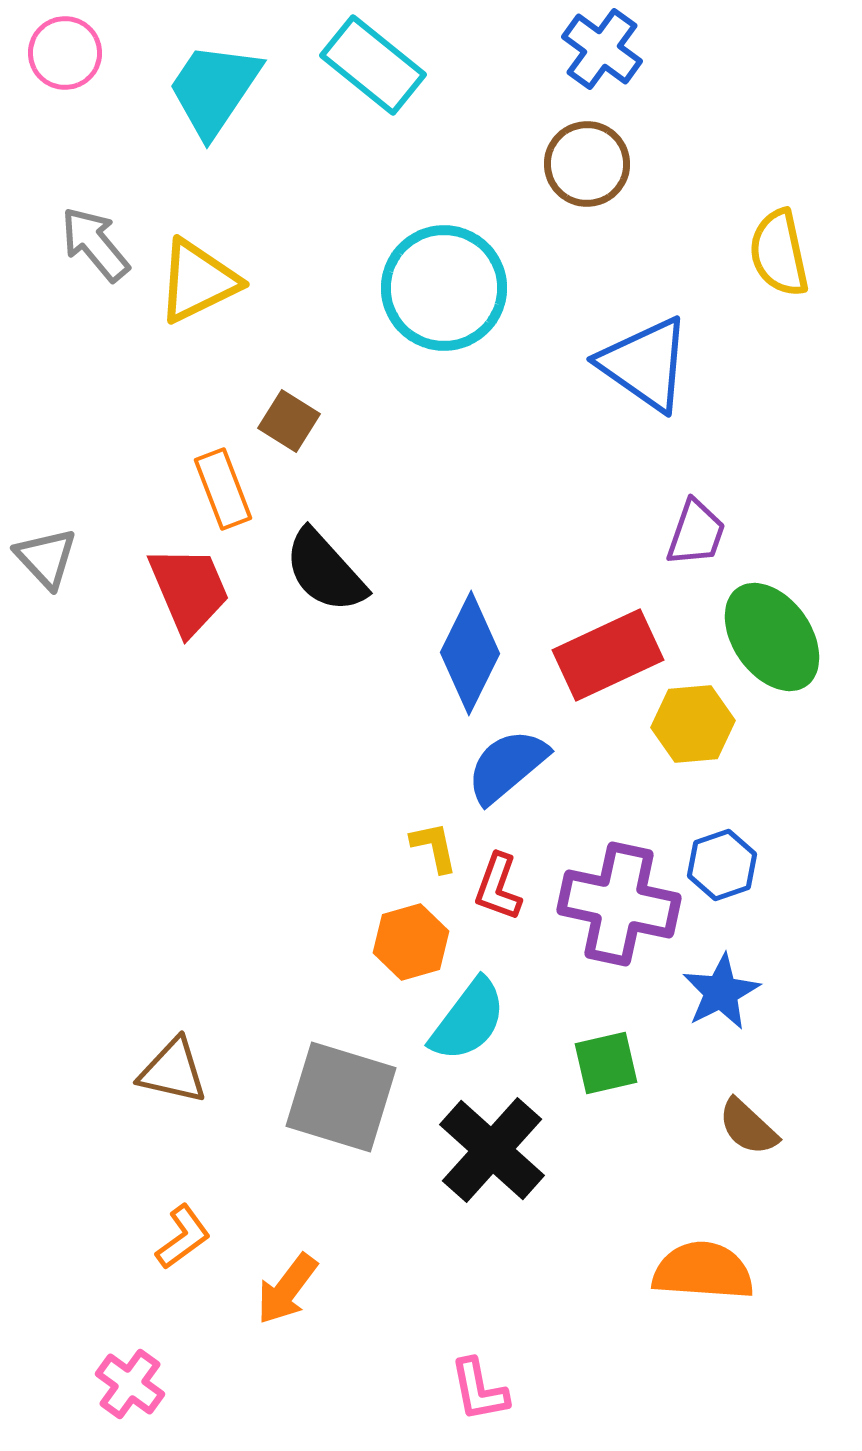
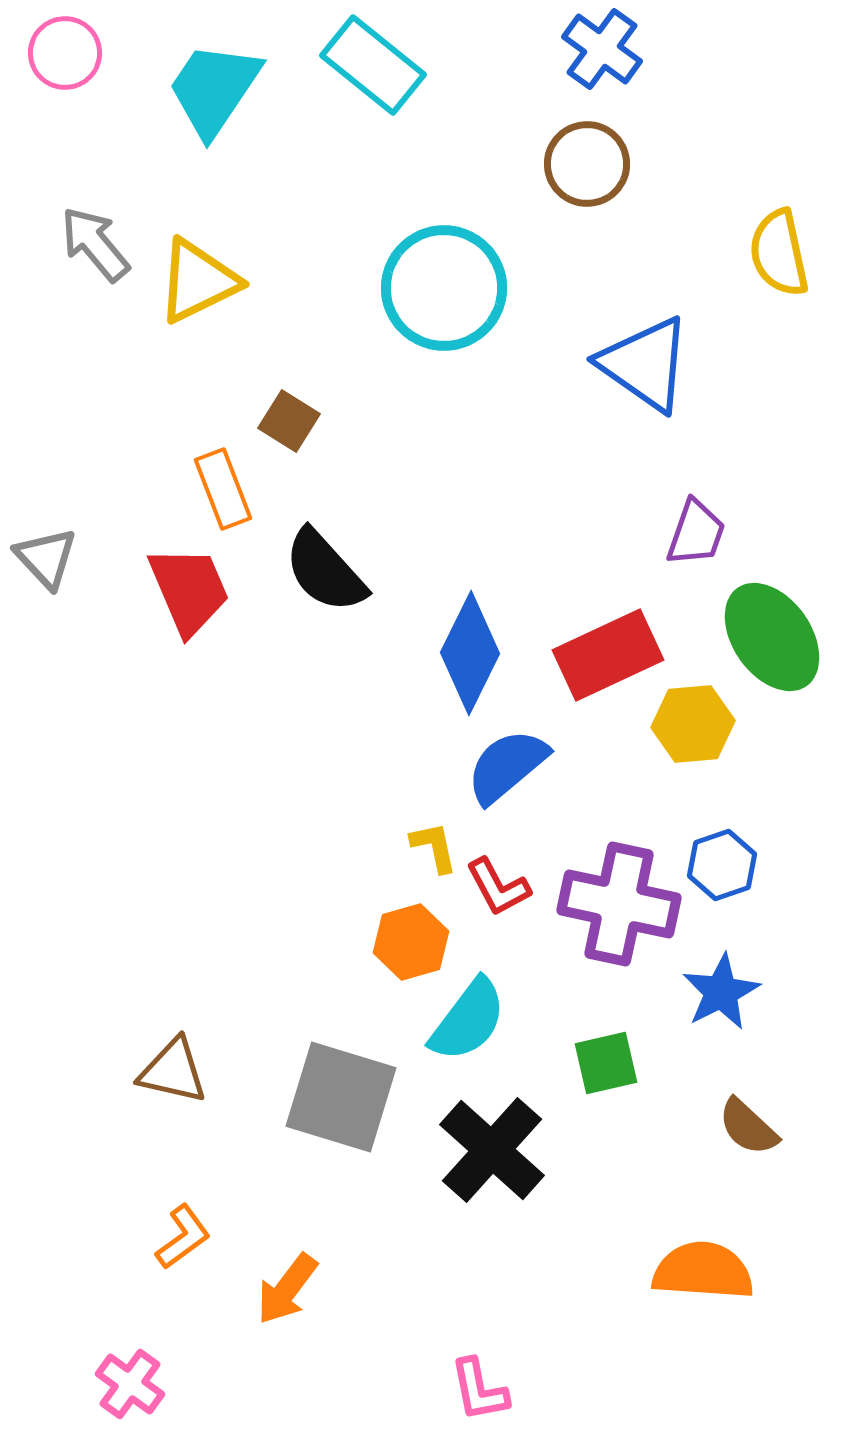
red L-shape: rotated 48 degrees counterclockwise
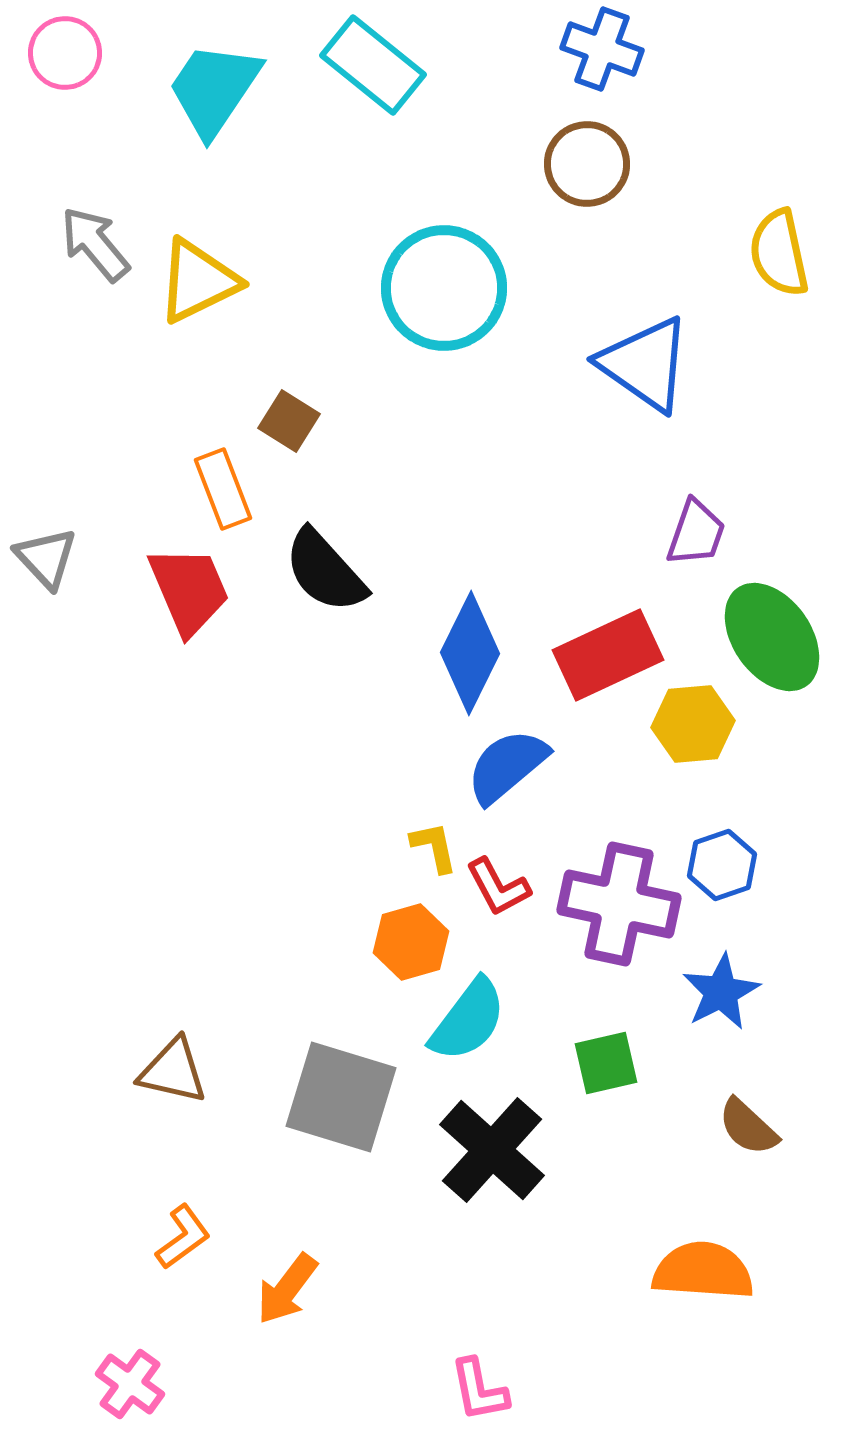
blue cross: rotated 16 degrees counterclockwise
